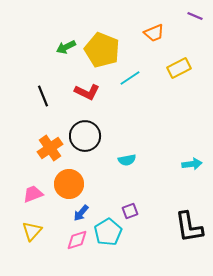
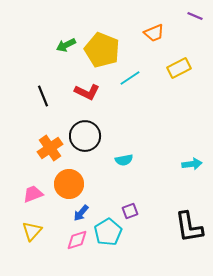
green arrow: moved 2 px up
cyan semicircle: moved 3 px left
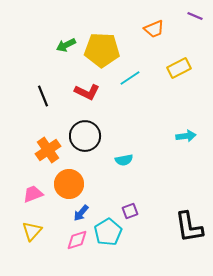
orange trapezoid: moved 4 px up
yellow pentagon: rotated 20 degrees counterclockwise
orange cross: moved 2 px left, 2 px down
cyan arrow: moved 6 px left, 28 px up
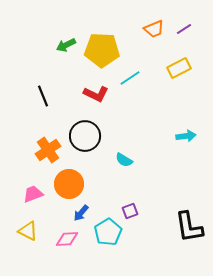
purple line: moved 11 px left, 13 px down; rotated 56 degrees counterclockwise
red L-shape: moved 9 px right, 2 px down
cyan semicircle: rotated 42 degrees clockwise
yellow triangle: moved 4 px left; rotated 45 degrees counterclockwise
pink diamond: moved 10 px left, 1 px up; rotated 15 degrees clockwise
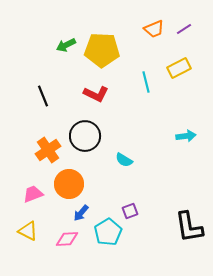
cyan line: moved 16 px right, 4 px down; rotated 70 degrees counterclockwise
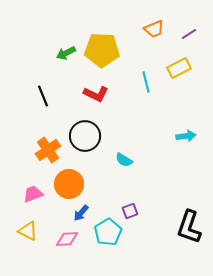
purple line: moved 5 px right, 5 px down
green arrow: moved 8 px down
black L-shape: rotated 28 degrees clockwise
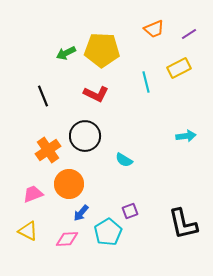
black L-shape: moved 6 px left, 3 px up; rotated 32 degrees counterclockwise
